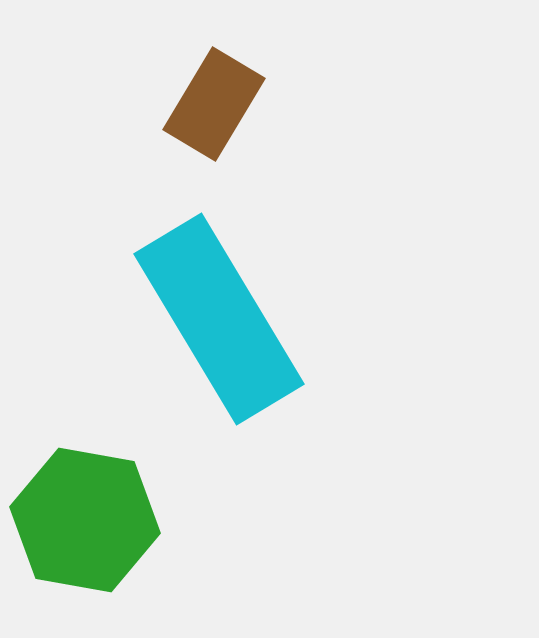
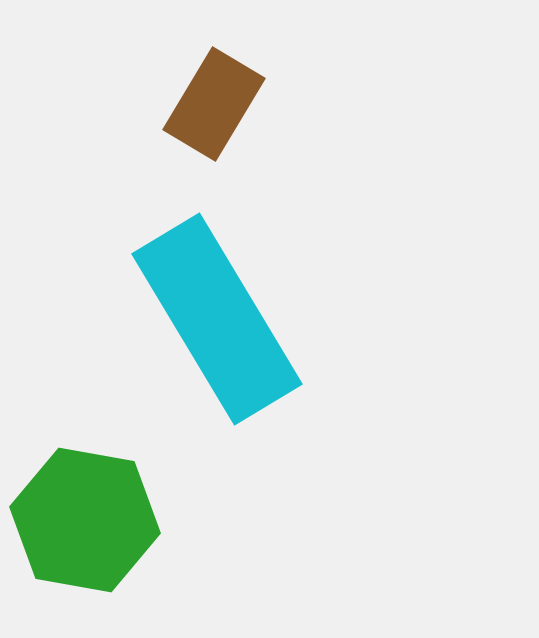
cyan rectangle: moved 2 px left
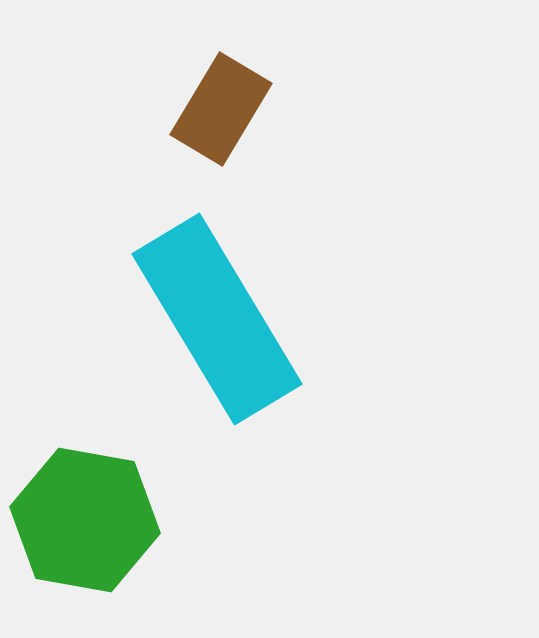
brown rectangle: moved 7 px right, 5 px down
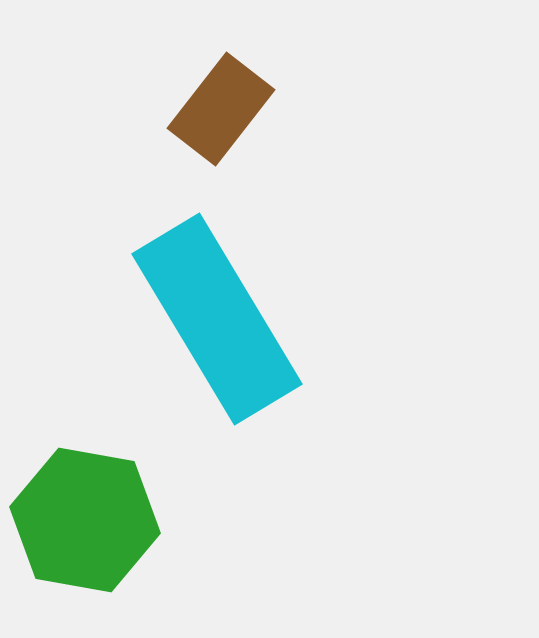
brown rectangle: rotated 7 degrees clockwise
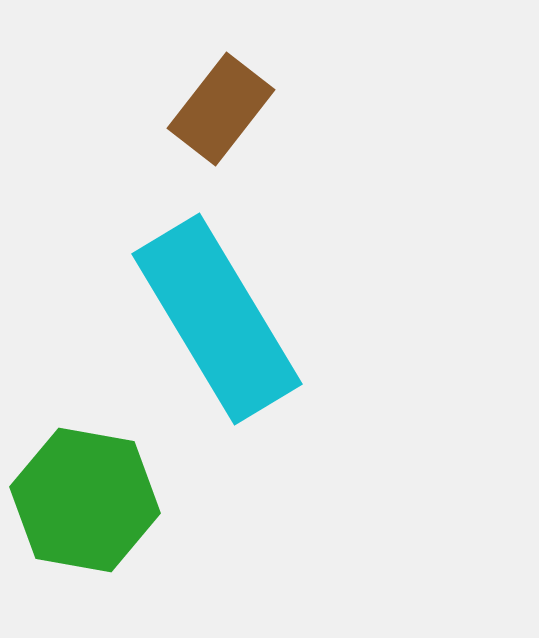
green hexagon: moved 20 px up
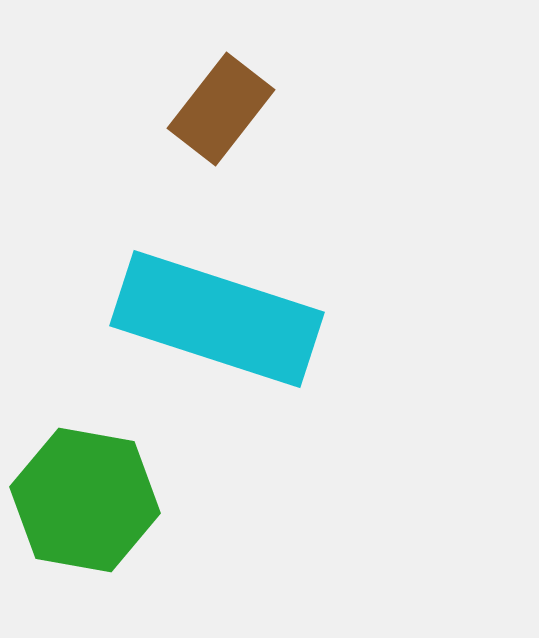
cyan rectangle: rotated 41 degrees counterclockwise
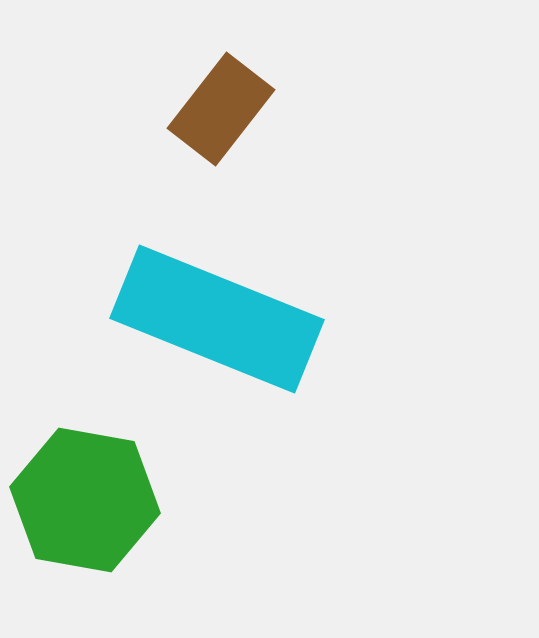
cyan rectangle: rotated 4 degrees clockwise
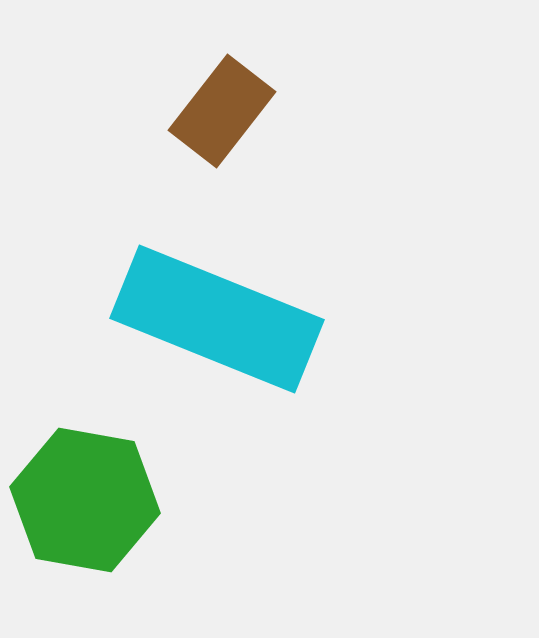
brown rectangle: moved 1 px right, 2 px down
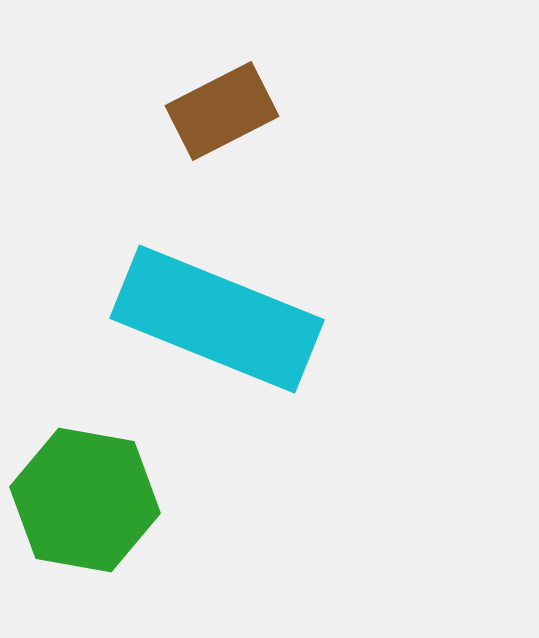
brown rectangle: rotated 25 degrees clockwise
